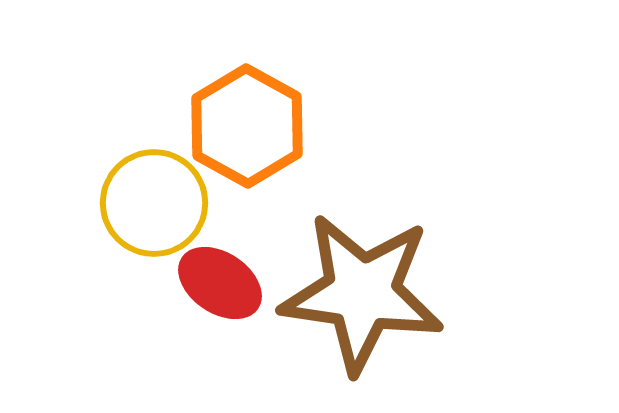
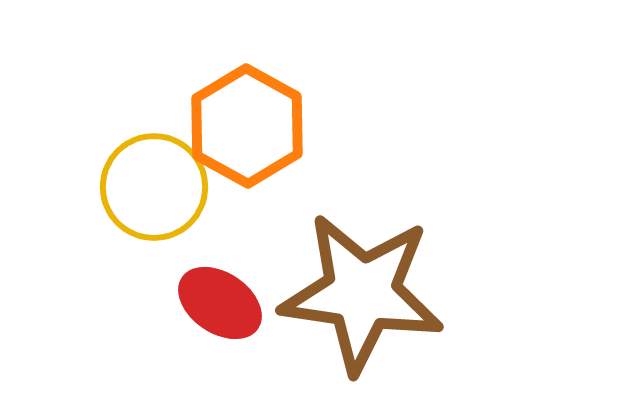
yellow circle: moved 16 px up
red ellipse: moved 20 px down
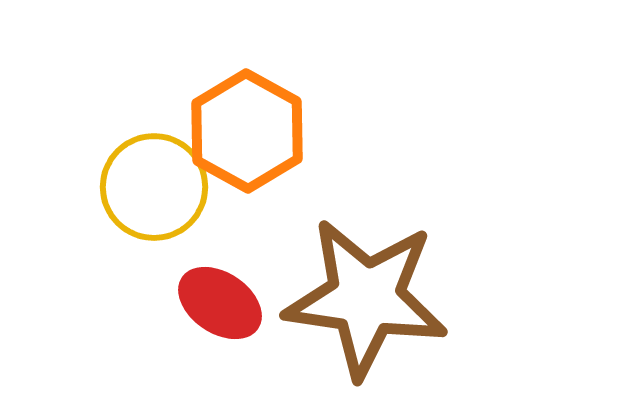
orange hexagon: moved 5 px down
brown star: moved 4 px right, 5 px down
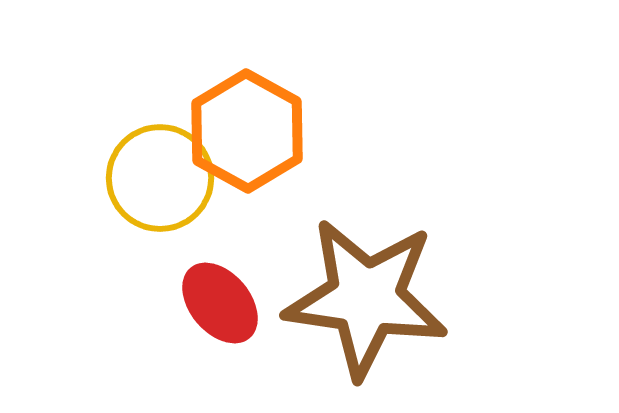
yellow circle: moved 6 px right, 9 px up
red ellipse: rotated 16 degrees clockwise
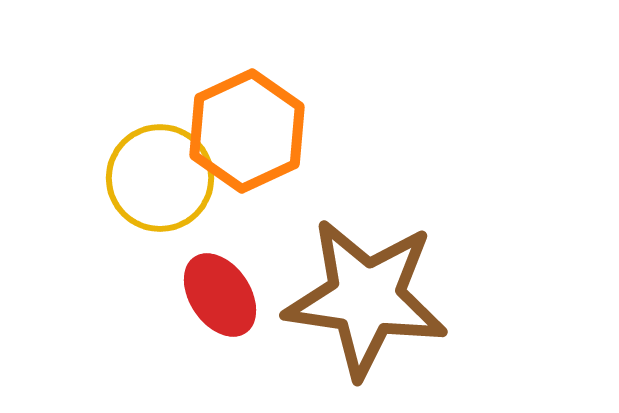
orange hexagon: rotated 6 degrees clockwise
red ellipse: moved 8 px up; rotated 6 degrees clockwise
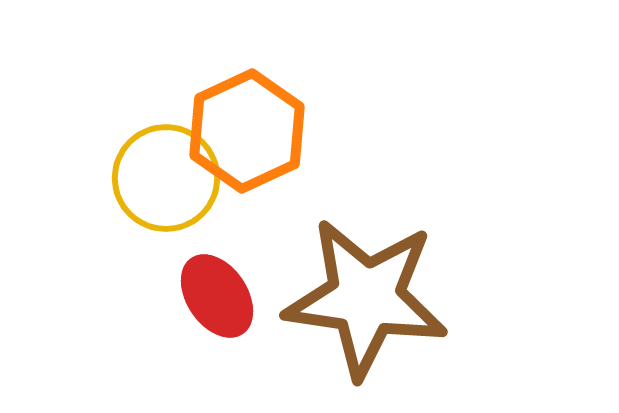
yellow circle: moved 6 px right
red ellipse: moved 3 px left, 1 px down
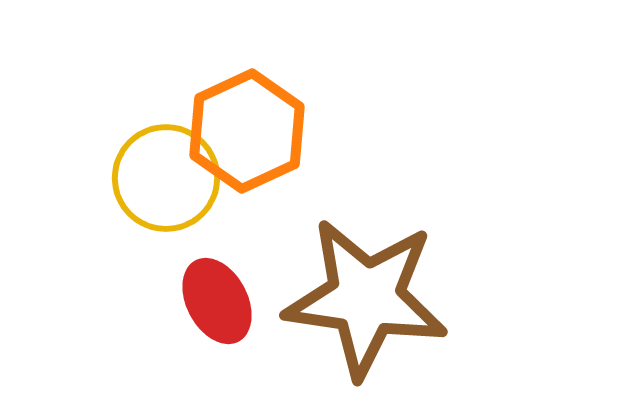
red ellipse: moved 5 px down; rotated 6 degrees clockwise
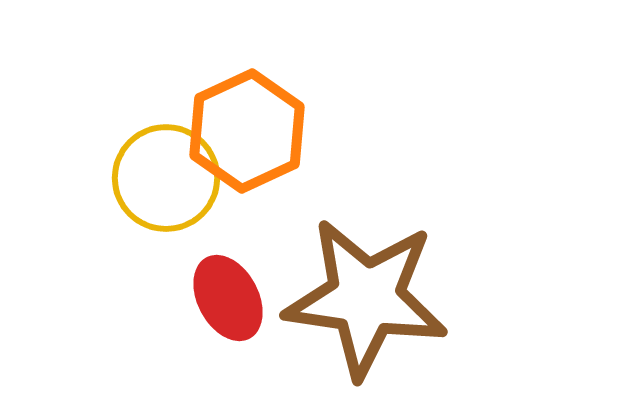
red ellipse: moved 11 px right, 3 px up
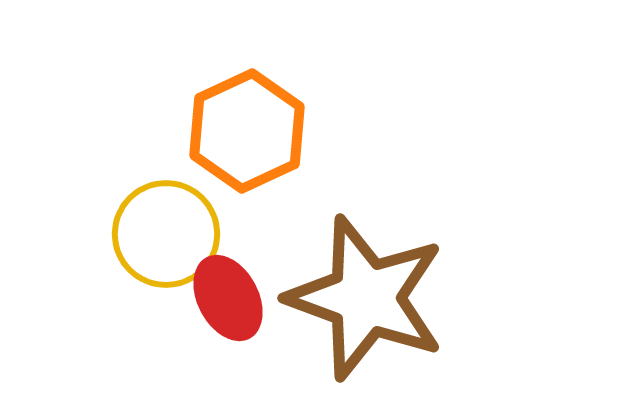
yellow circle: moved 56 px down
brown star: rotated 12 degrees clockwise
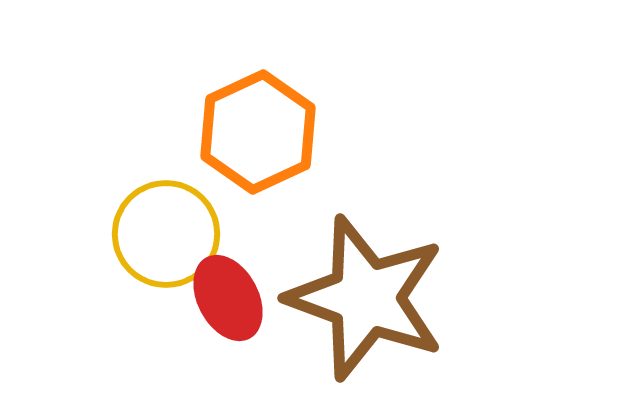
orange hexagon: moved 11 px right, 1 px down
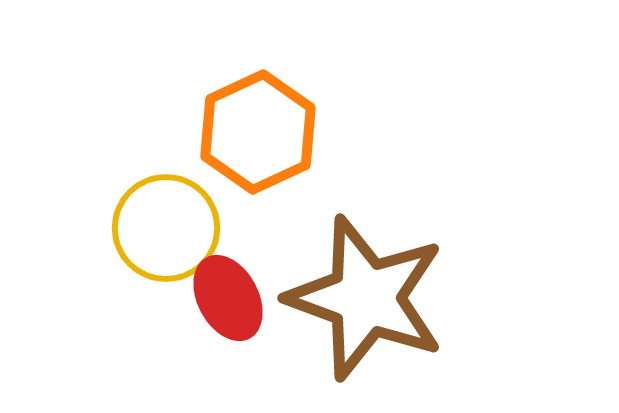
yellow circle: moved 6 px up
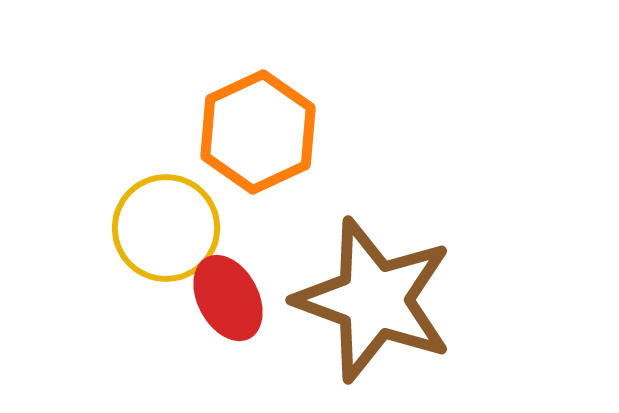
brown star: moved 8 px right, 2 px down
